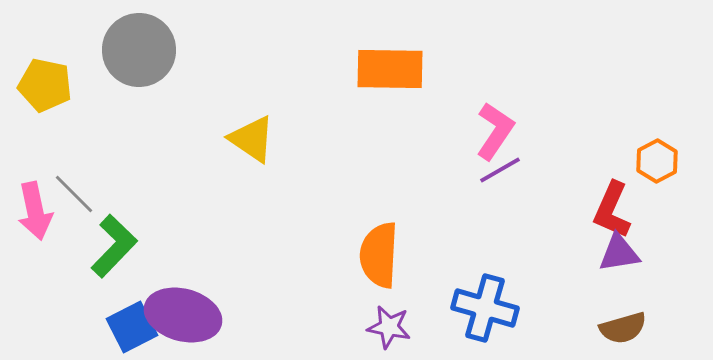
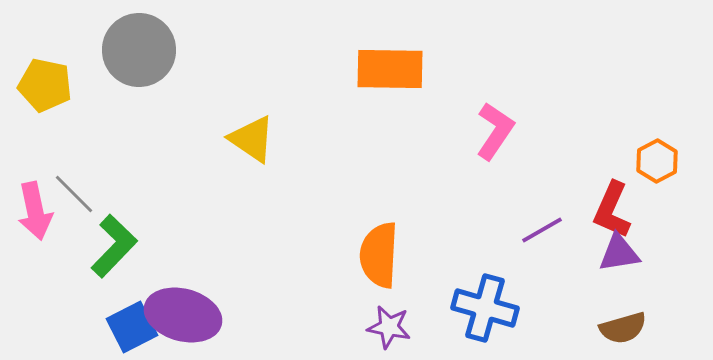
purple line: moved 42 px right, 60 px down
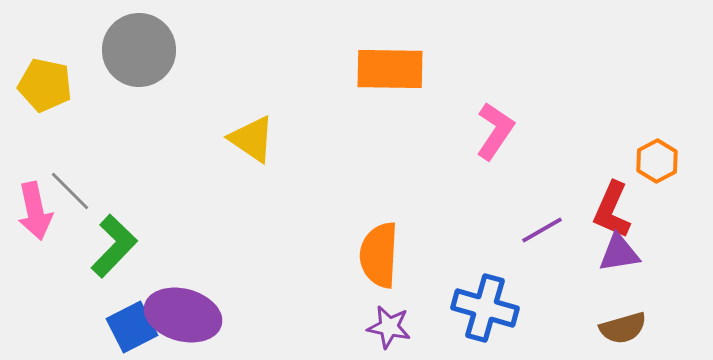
gray line: moved 4 px left, 3 px up
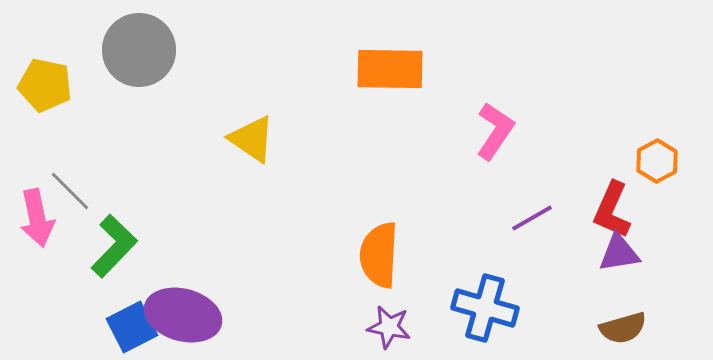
pink arrow: moved 2 px right, 7 px down
purple line: moved 10 px left, 12 px up
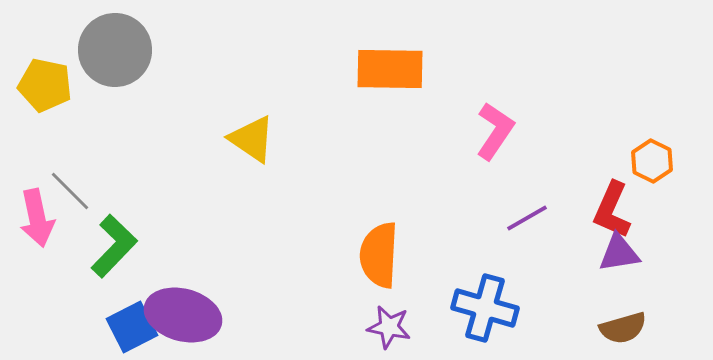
gray circle: moved 24 px left
orange hexagon: moved 5 px left; rotated 6 degrees counterclockwise
purple line: moved 5 px left
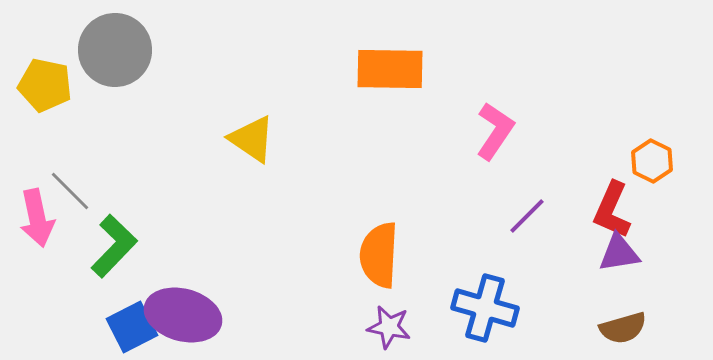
purple line: moved 2 px up; rotated 15 degrees counterclockwise
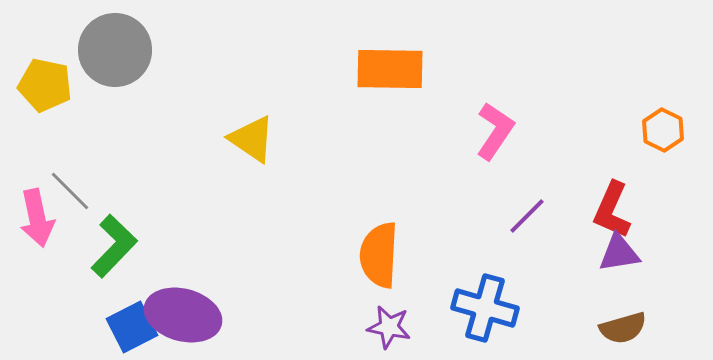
orange hexagon: moved 11 px right, 31 px up
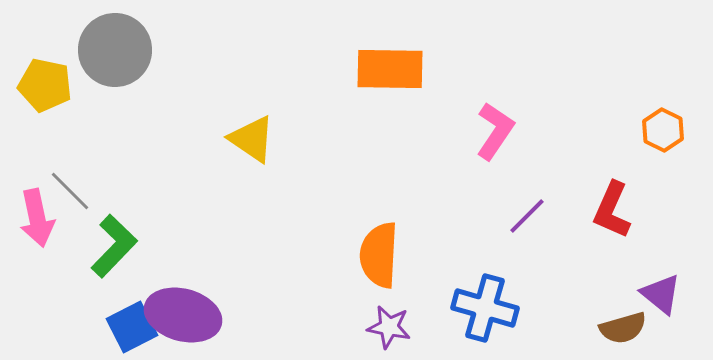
purple triangle: moved 42 px right, 41 px down; rotated 48 degrees clockwise
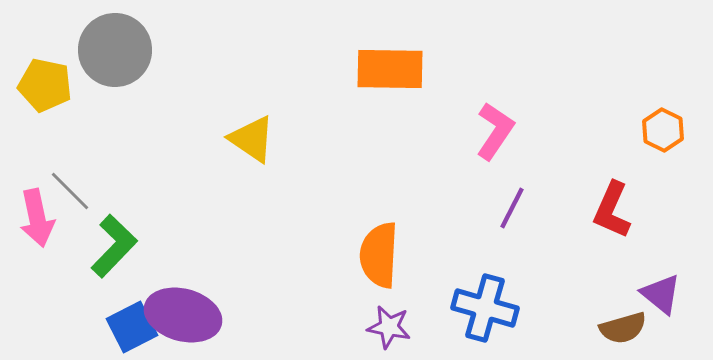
purple line: moved 15 px left, 8 px up; rotated 18 degrees counterclockwise
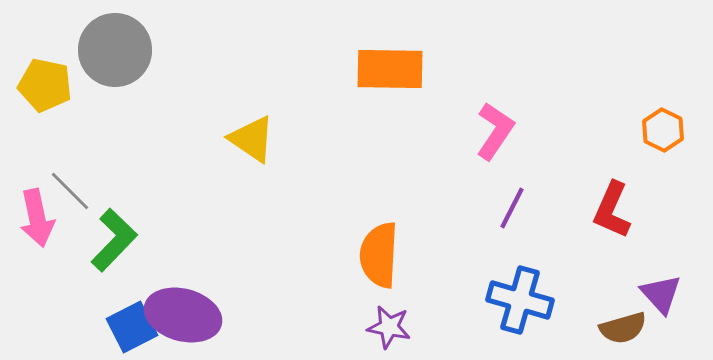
green L-shape: moved 6 px up
purple triangle: rotated 9 degrees clockwise
blue cross: moved 35 px right, 8 px up
